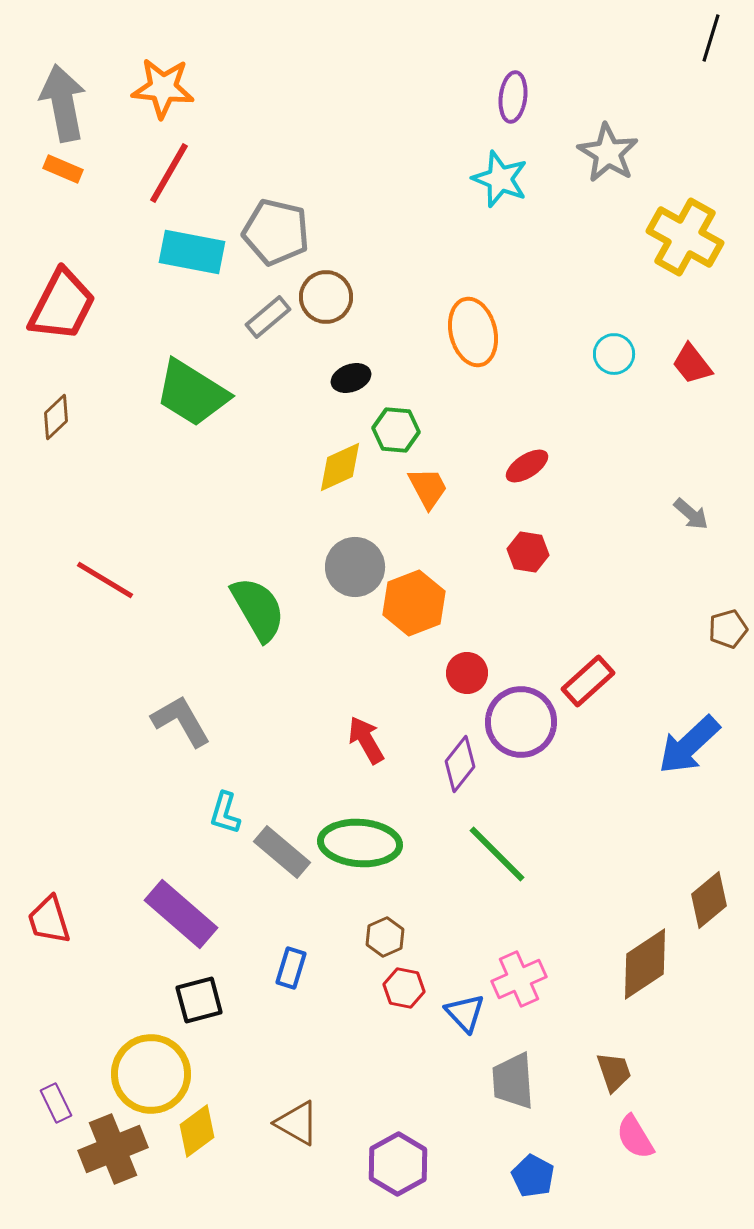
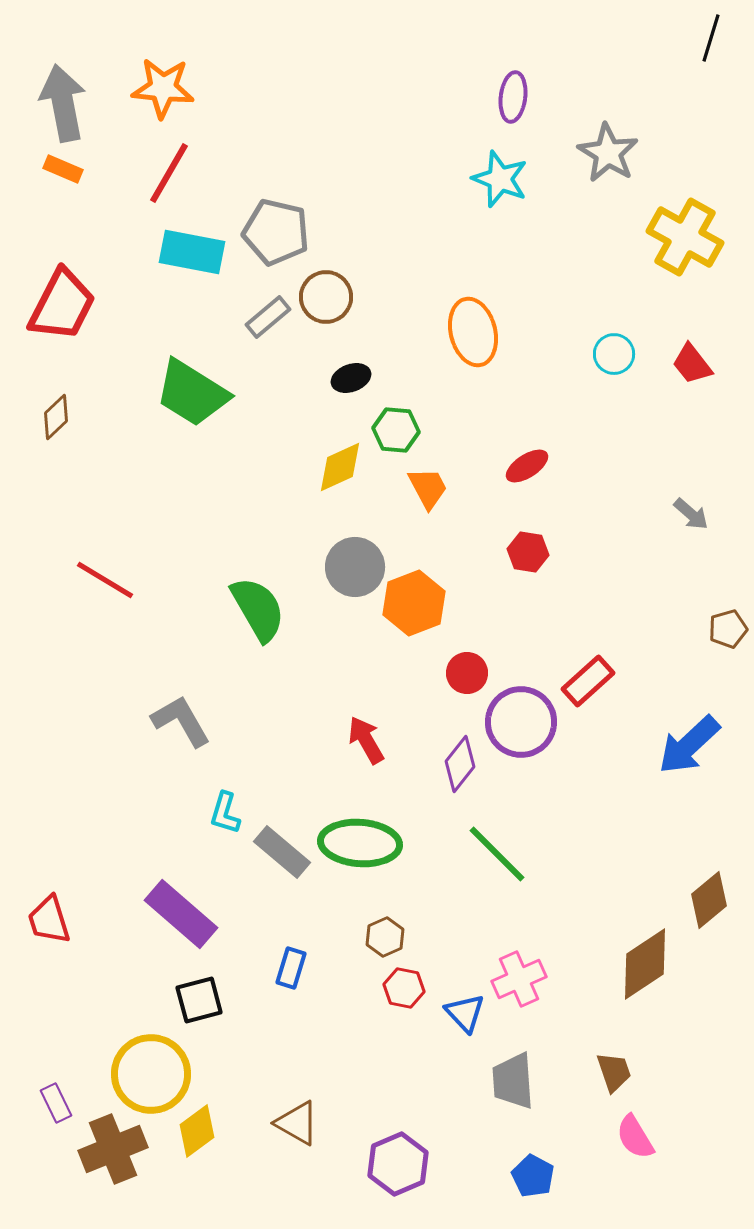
purple hexagon at (398, 1164): rotated 6 degrees clockwise
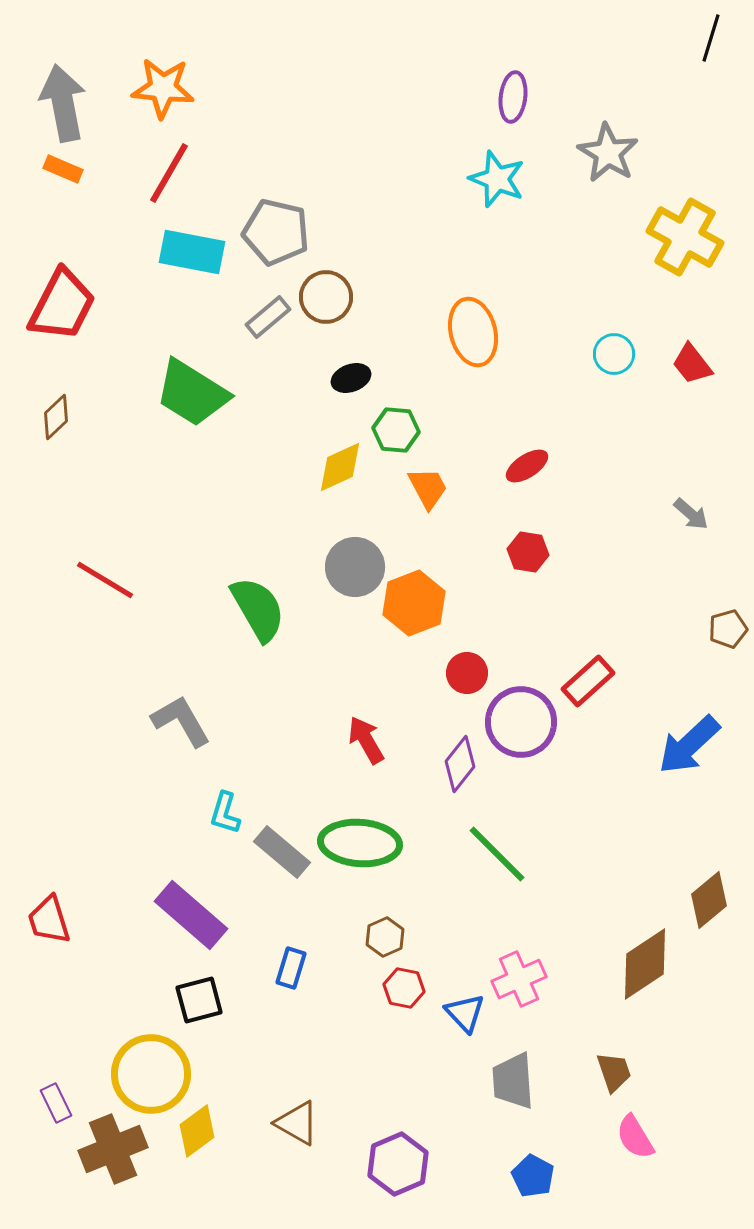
cyan star at (500, 179): moved 3 px left
purple rectangle at (181, 914): moved 10 px right, 1 px down
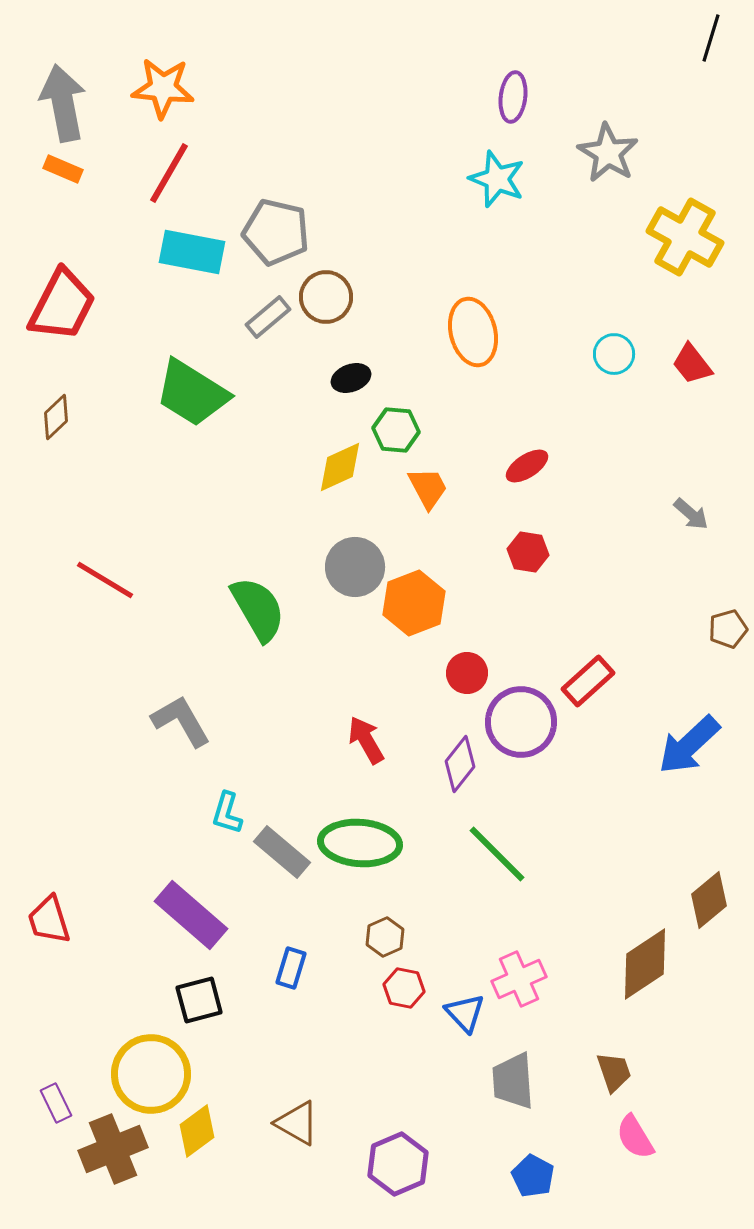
cyan L-shape at (225, 813): moved 2 px right
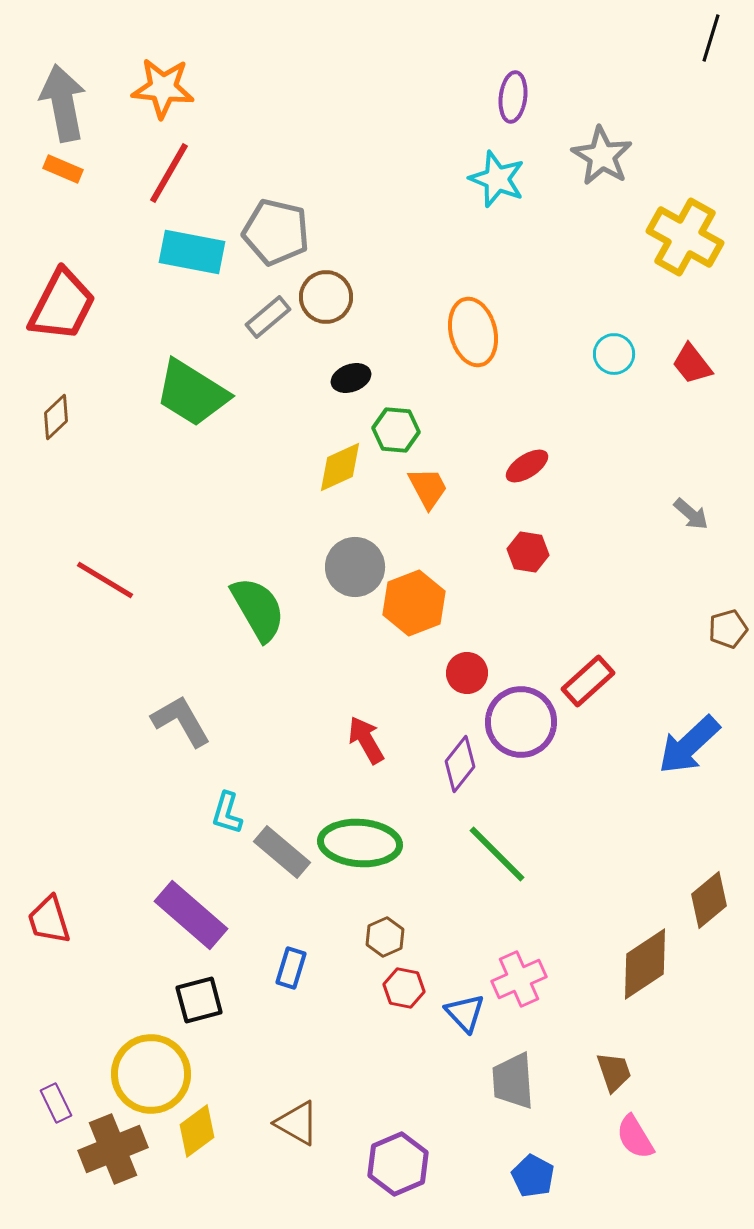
gray star at (608, 153): moved 6 px left, 3 px down
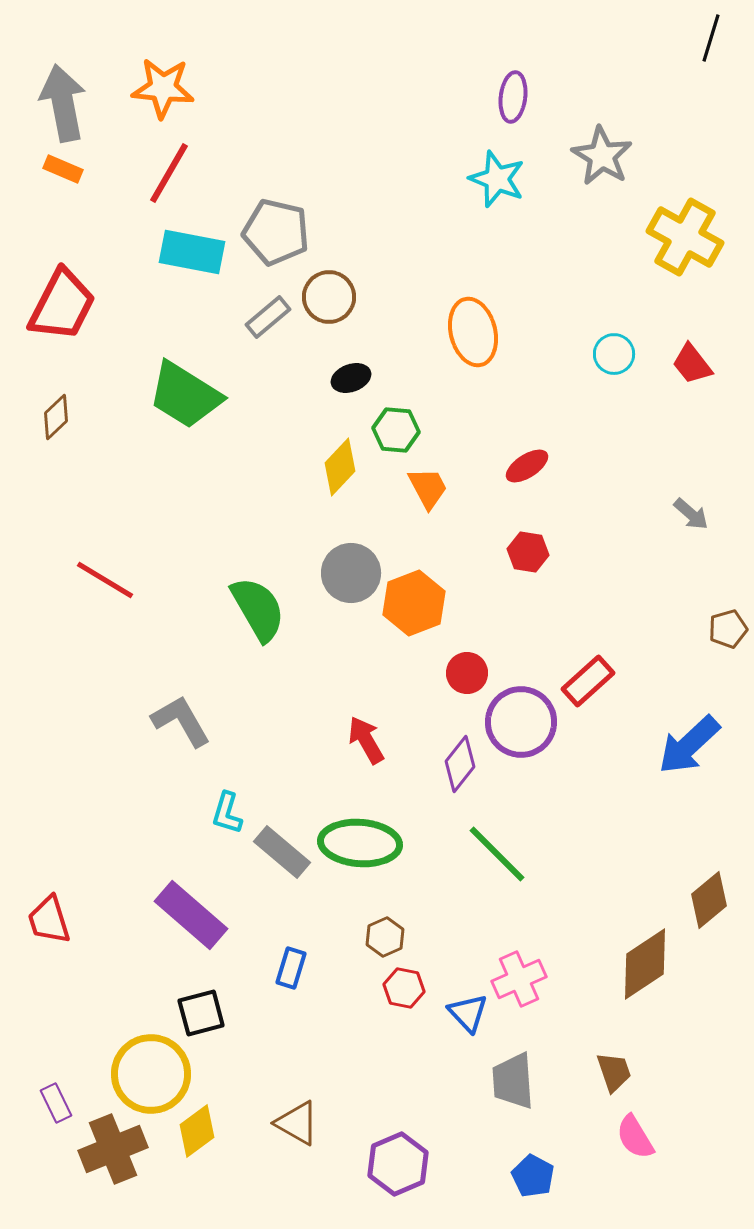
brown circle at (326, 297): moved 3 px right
green trapezoid at (192, 393): moved 7 px left, 2 px down
yellow diamond at (340, 467): rotated 22 degrees counterclockwise
gray circle at (355, 567): moved 4 px left, 6 px down
black square at (199, 1000): moved 2 px right, 13 px down
blue triangle at (465, 1013): moved 3 px right
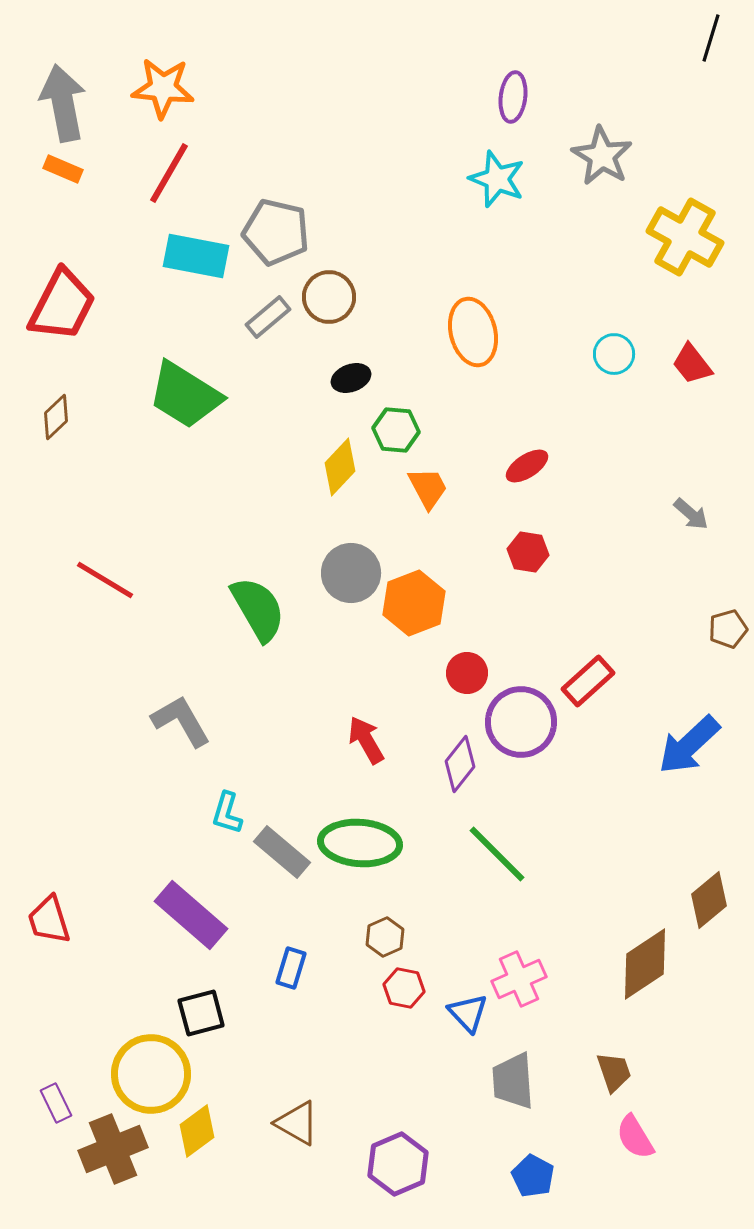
cyan rectangle at (192, 252): moved 4 px right, 4 px down
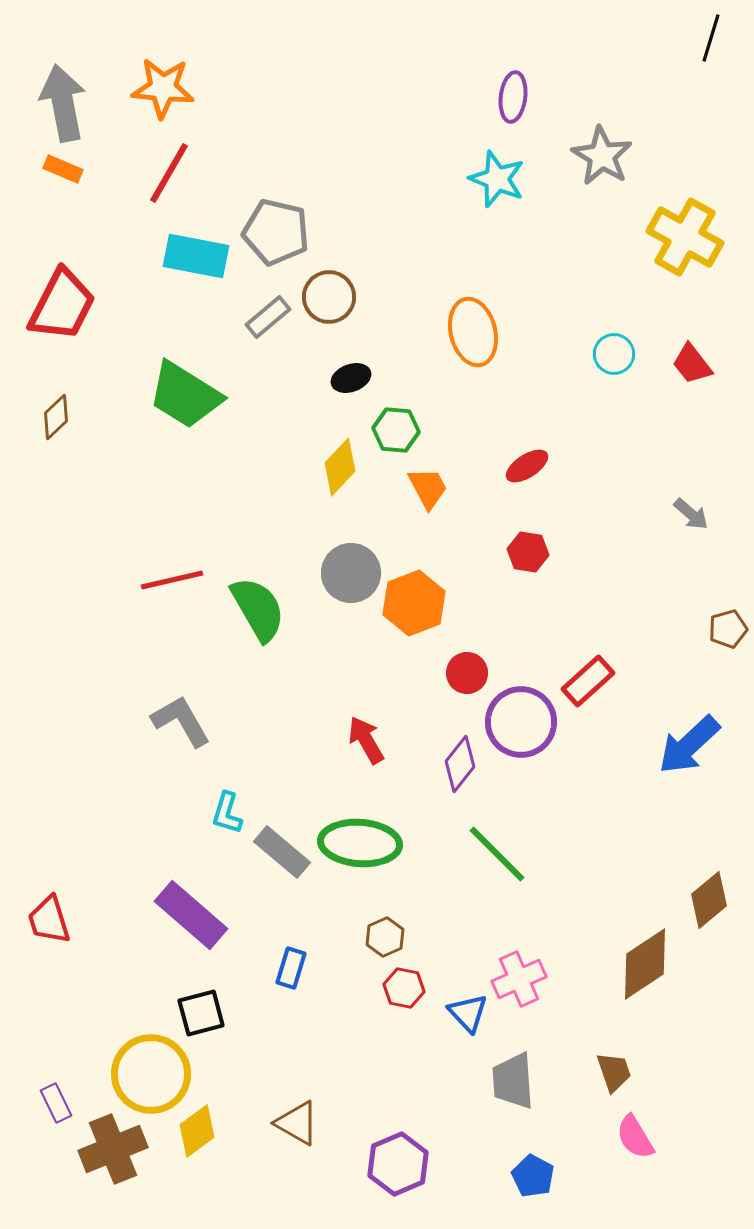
red line at (105, 580): moved 67 px right; rotated 44 degrees counterclockwise
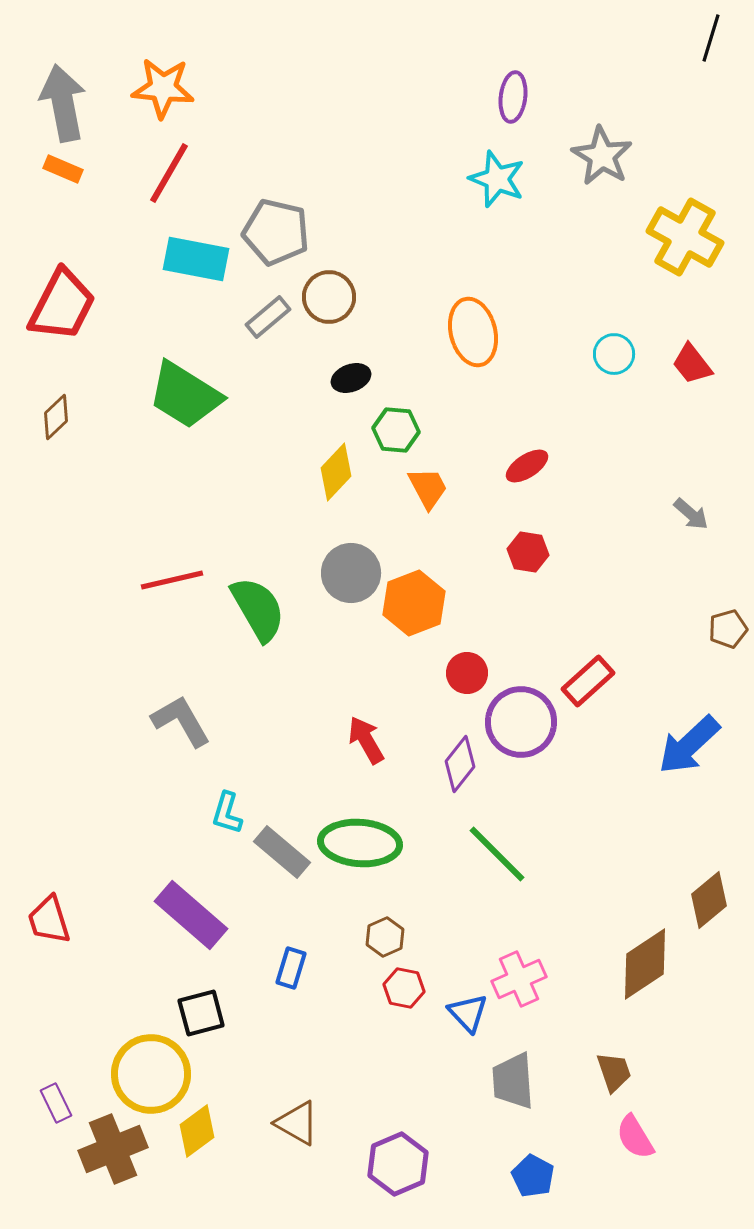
cyan rectangle at (196, 256): moved 3 px down
yellow diamond at (340, 467): moved 4 px left, 5 px down
